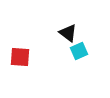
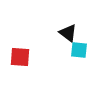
cyan square: moved 1 px up; rotated 30 degrees clockwise
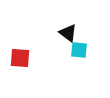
red square: moved 1 px down
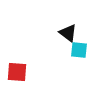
red square: moved 3 px left, 14 px down
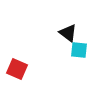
red square: moved 3 px up; rotated 20 degrees clockwise
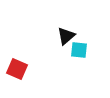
black triangle: moved 2 px left, 3 px down; rotated 42 degrees clockwise
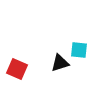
black triangle: moved 6 px left, 27 px down; rotated 24 degrees clockwise
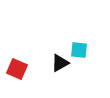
black triangle: rotated 12 degrees counterclockwise
